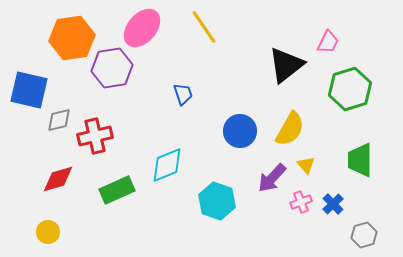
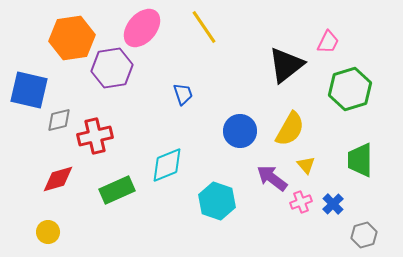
purple arrow: rotated 84 degrees clockwise
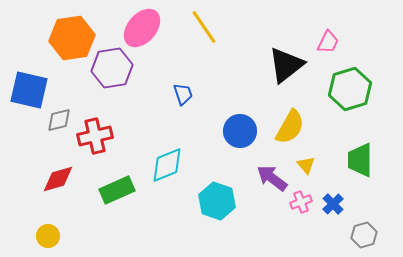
yellow semicircle: moved 2 px up
yellow circle: moved 4 px down
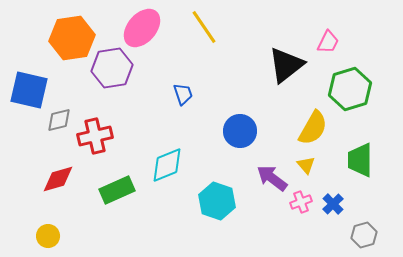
yellow semicircle: moved 23 px right, 1 px down
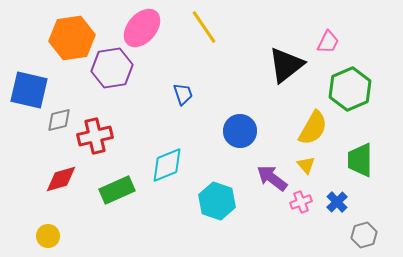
green hexagon: rotated 6 degrees counterclockwise
red diamond: moved 3 px right
blue cross: moved 4 px right, 2 px up
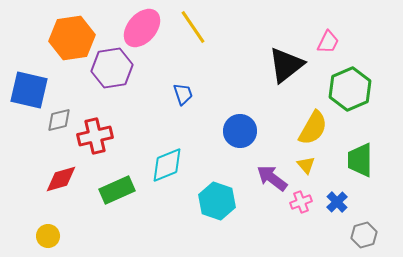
yellow line: moved 11 px left
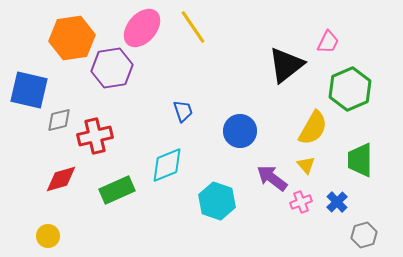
blue trapezoid: moved 17 px down
